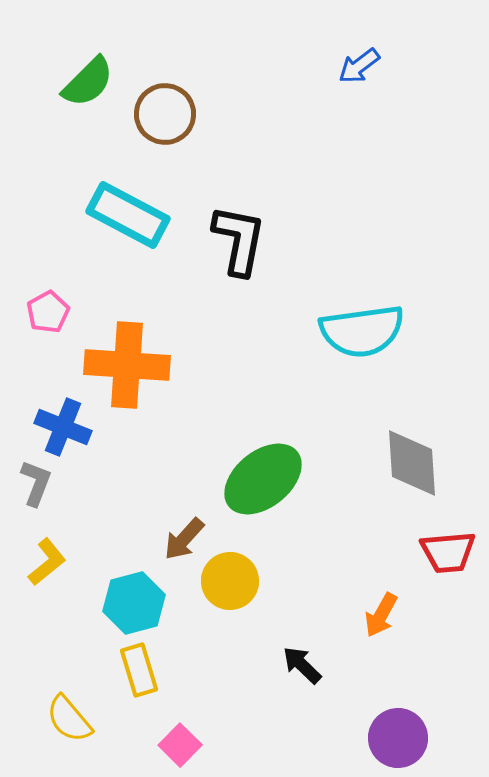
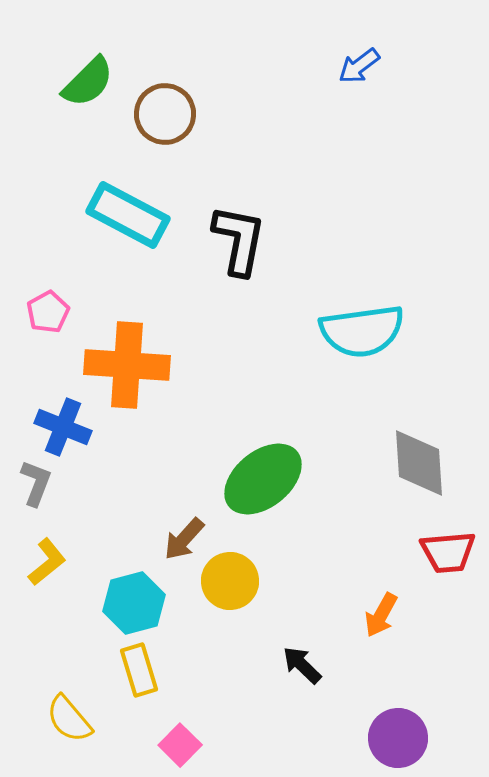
gray diamond: moved 7 px right
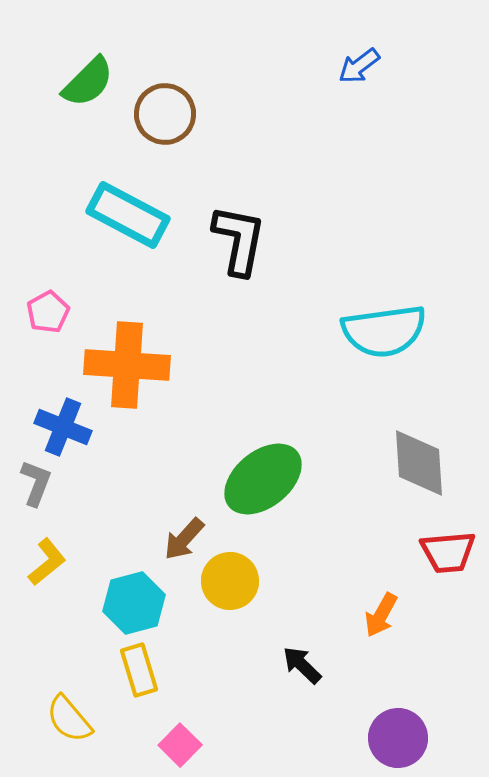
cyan semicircle: moved 22 px right
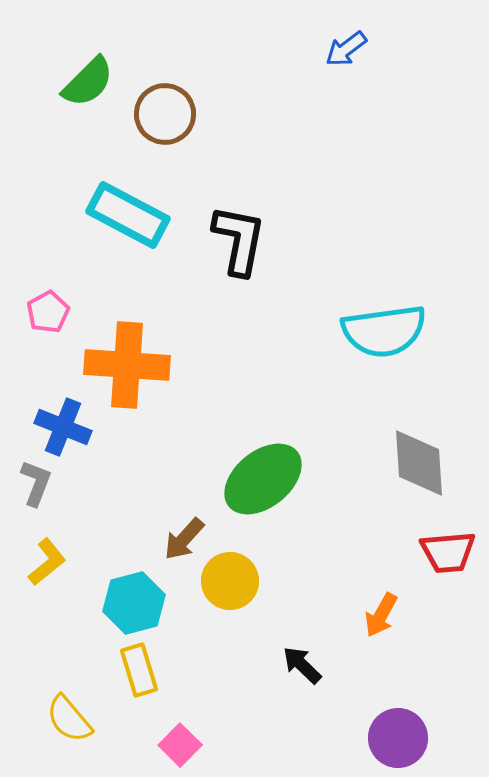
blue arrow: moved 13 px left, 17 px up
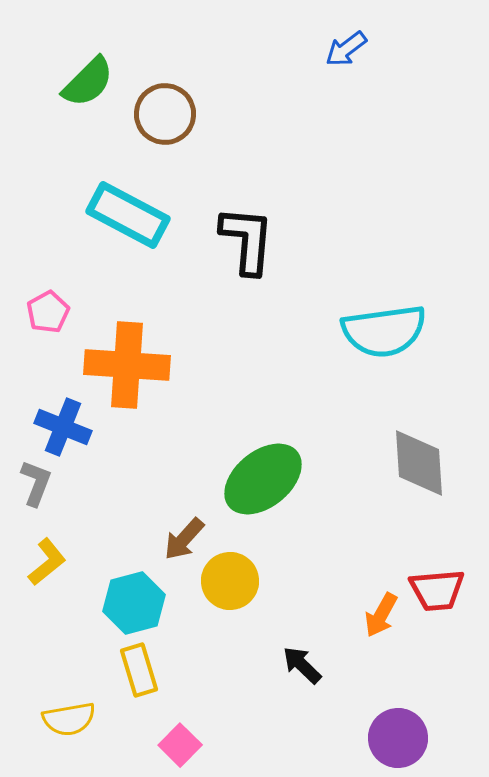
black L-shape: moved 8 px right; rotated 6 degrees counterclockwise
red trapezoid: moved 11 px left, 38 px down
yellow semicircle: rotated 60 degrees counterclockwise
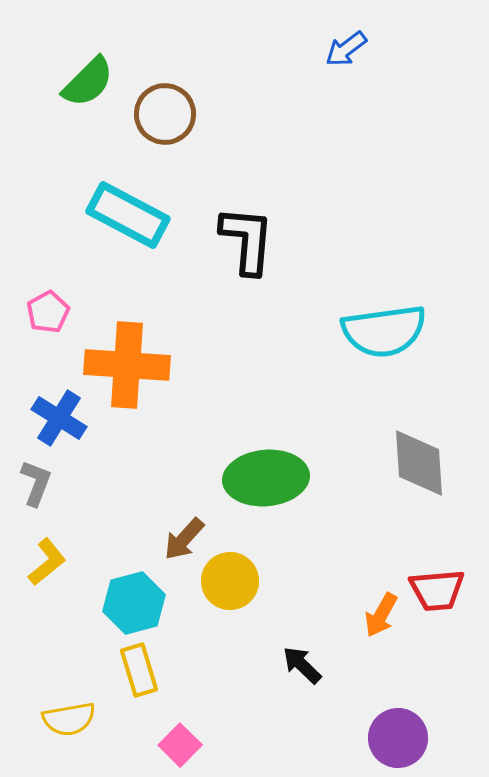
blue cross: moved 4 px left, 9 px up; rotated 10 degrees clockwise
green ellipse: moved 3 px right, 1 px up; rotated 34 degrees clockwise
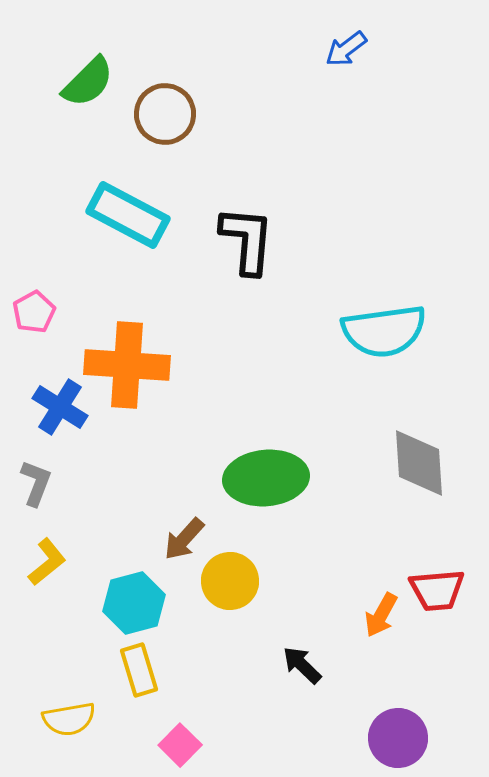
pink pentagon: moved 14 px left
blue cross: moved 1 px right, 11 px up
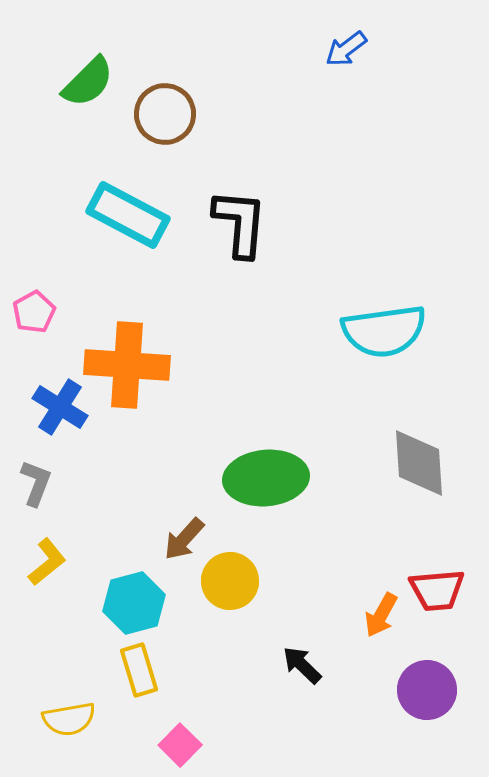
black L-shape: moved 7 px left, 17 px up
purple circle: moved 29 px right, 48 px up
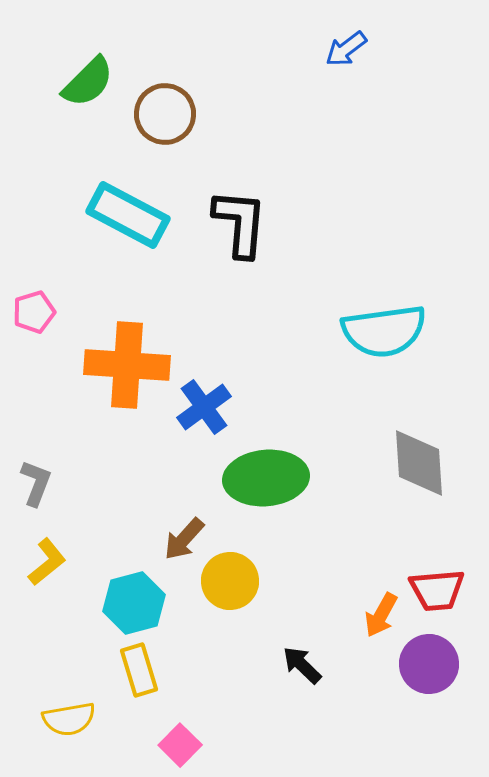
pink pentagon: rotated 12 degrees clockwise
blue cross: moved 144 px right; rotated 22 degrees clockwise
purple circle: moved 2 px right, 26 px up
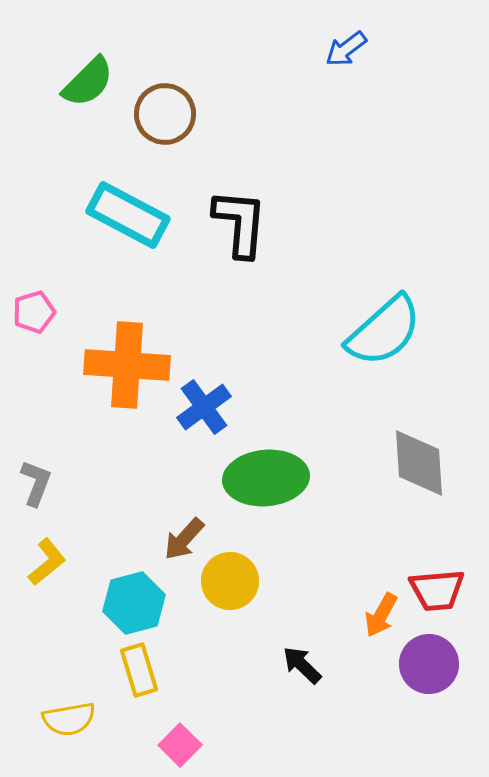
cyan semicircle: rotated 34 degrees counterclockwise
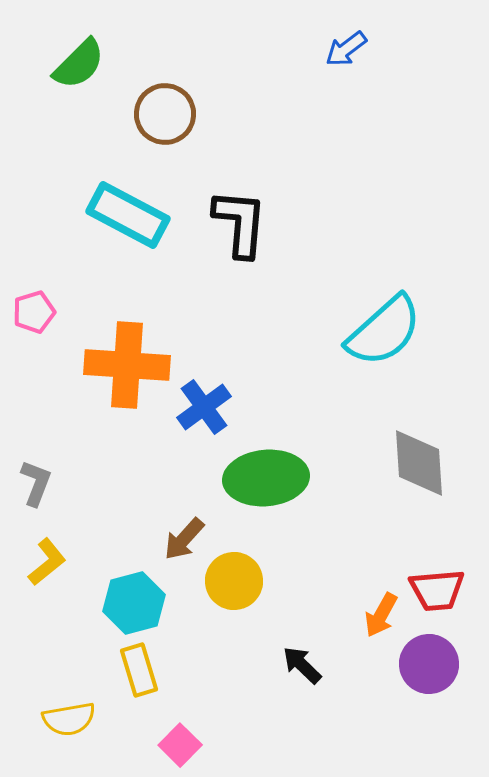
green semicircle: moved 9 px left, 18 px up
yellow circle: moved 4 px right
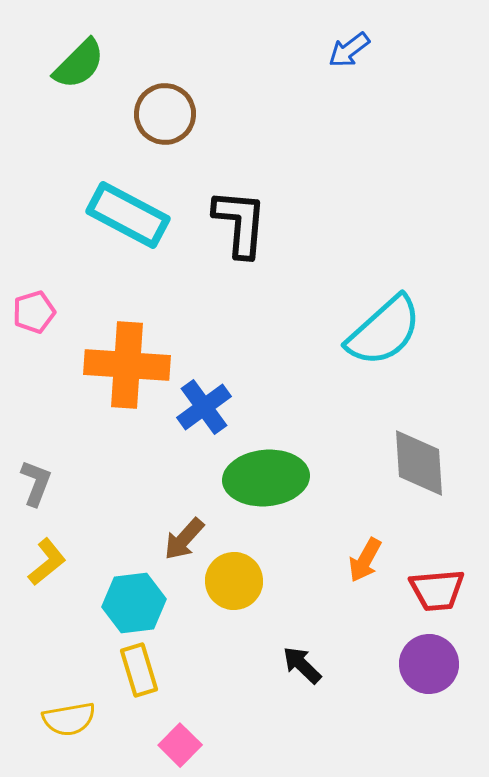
blue arrow: moved 3 px right, 1 px down
cyan hexagon: rotated 8 degrees clockwise
orange arrow: moved 16 px left, 55 px up
